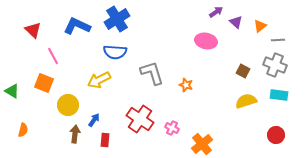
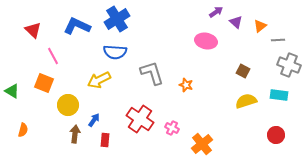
gray cross: moved 14 px right
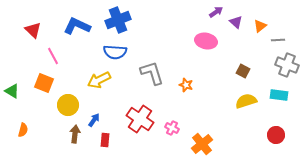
blue cross: moved 1 px right, 1 px down; rotated 10 degrees clockwise
gray cross: moved 2 px left
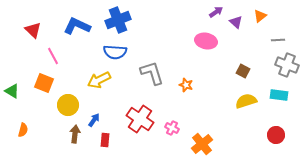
orange triangle: moved 10 px up
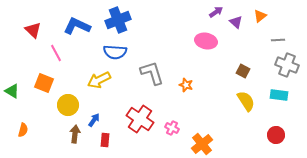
pink line: moved 3 px right, 3 px up
yellow semicircle: rotated 75 degrees clockwise
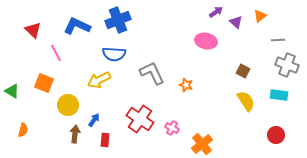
blue semicircle: moved 1 px left, 2 px down
gray L-shape: rotated 8 degrees counterclockwise
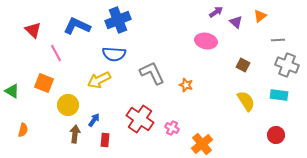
brown square: moved 6 px up
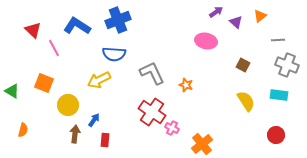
blue L-shape: rotated 8 degrees clockwise
pink line: moved 2 px left, 5 px up
red cross: moved 12 px right, 7 px up
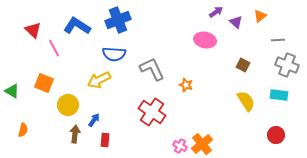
pink ellipse: moved 1 px left, 1 px up
gray L-shape: moved 4 px up
pink cross: moved 8 px right, 18 px down
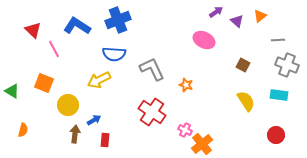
purple triangle: moved 1 px right, 1 px up
pink ellipse: moved 1 px left; rotated 15 degrees clockwise
pink line: moved 1 px down
blue arrow: rotated 24 degrees clockwise
pink cross: moved 5 px right, 16 px up
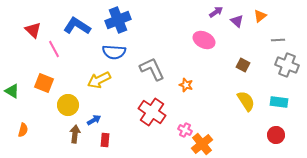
blue semicircle: moved 2 px up
cyan rectangle: moved 7 px down
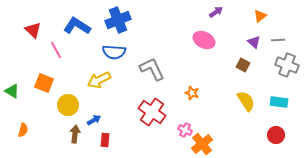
purple triangle: moved 17 px right, 21 px down
pink line: moved 2 px right, 1 px down
orange star: moved 6 px right, 8 px down
